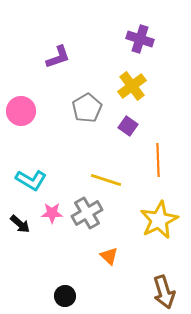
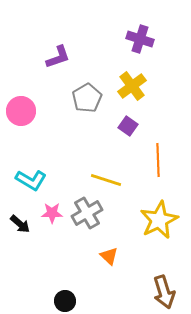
gray pentagon: moved 10 px up
black circle: moved 5 px down
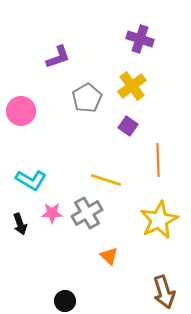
black arrow: rotated 30 degrees clockwise
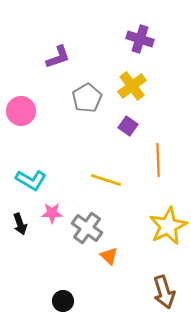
gray cross: moved 15 px down; rotated 24 degrees counterclockwise
yellow star: moved 9 px right, 6 px down
black circle: moved 2 px left
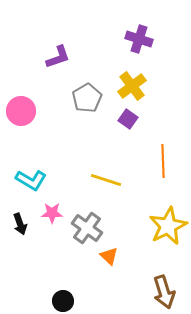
purple cross: moved 1 px left
purple square: moved 7 px up
orange line: moved 5 px right, 1 px down
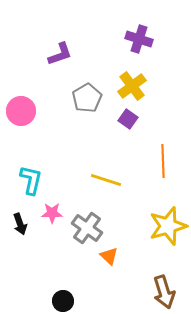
purple L-shape: moved 2 px right, 3 px up
cyan L-shape: rotated 108 degrees counterclockwise
yellow star: rotated 9 degrees clockwise
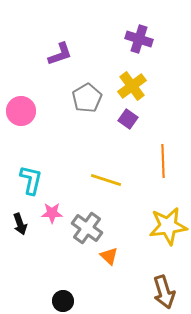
yellow star: rotated 9 degrees clockwise
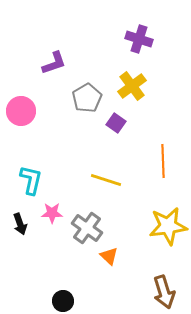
purple L-shape: moved 6 px left, 9 px down
purple square: moved 12 px left, 4 px down
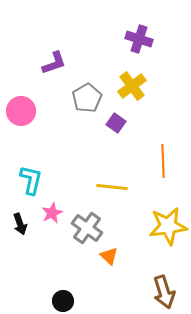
yellow line: moved 6 px right, 7 px down; rotated 12 degrees counterclockwise
pink star: rotated 25 degrees counterclockwise
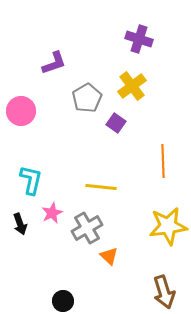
yellow line: moved 11 px left
gray cross: rotated 24 degrees clockwise
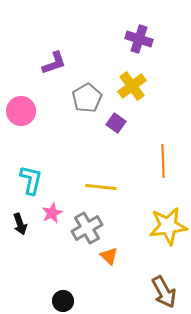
brown arrow: rotated 12 degrees counterclockwise
